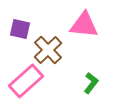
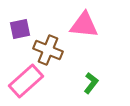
purple square: rotated 25 degrees counterclockwise
brown cross: rotated 24 degrees counterclockwise
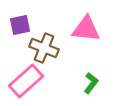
pink triangle: moved 2 px right, 4 px down
purple square: moved 4 px up
brown cross: moved 4 px left, 2 px up
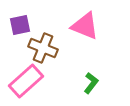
pink triangle: moved 1 px left, 3 px up; rotated 16 degrees clockwise
brown cross: moved 1 px left
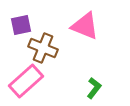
purple square: moved 1 px right
green L-shape: moved 3 px right, 5 px down
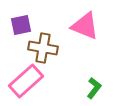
brown cross: rotated 12 degrees counterclockwise
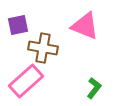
purple square: moved 3 px left
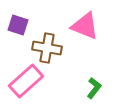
purple square: rotated 30 degrees clockwise
brown cross: moved 4 px right
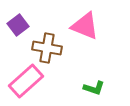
purple square: rotated 35 degrees clockwise
green L-shape: rotated 70 degrees clockwise
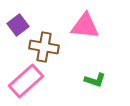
pink triangle: rotated 16 degrees counterclockwise
brown cross: moved 3 px left, 1 px up
green L-shape: moved 1 px right, 8 px up
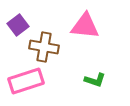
pink rectangle: rotated 24 degrees clockwise
